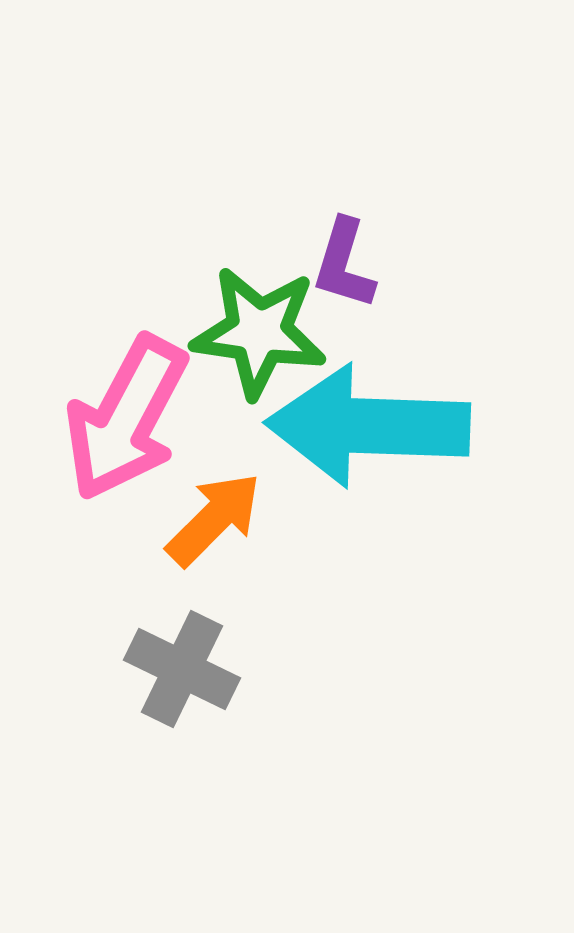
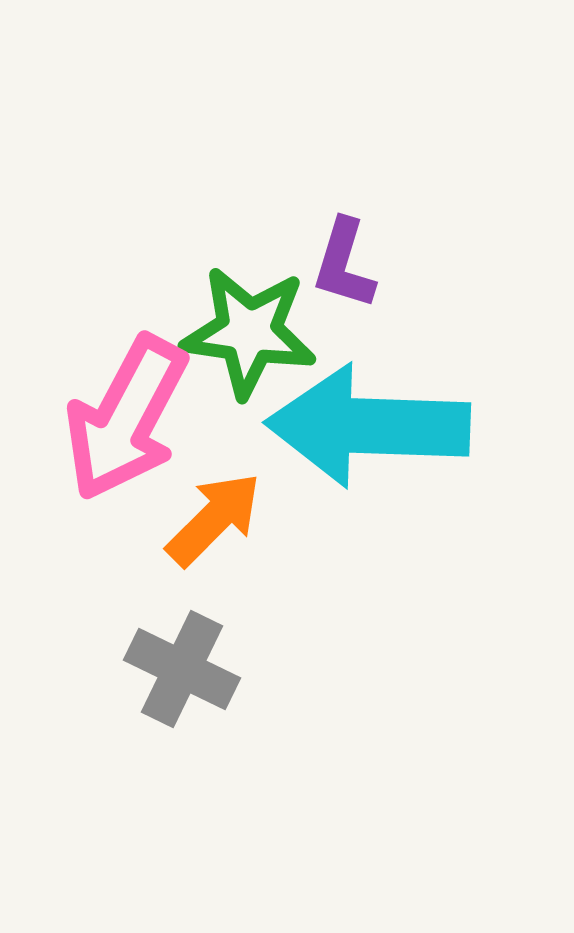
green star: moved 10 px left
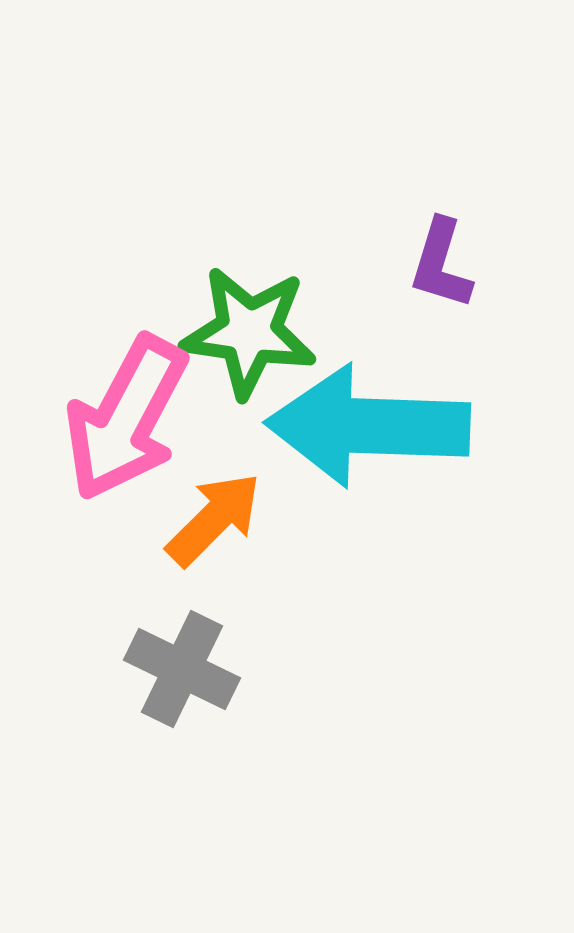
purple L-shape: moved 97 px right
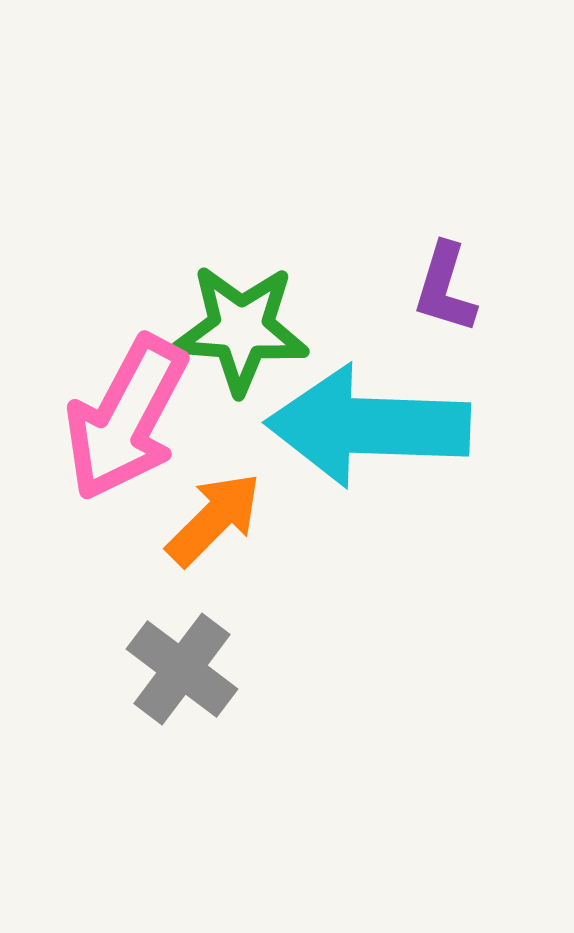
purple L-shape: moved 4 px right, 24 px down
green star: moved 8 px left, 3 px up; rotated 4 degrees counterclockwise
gray cross: rotated 11 degrees clockwise
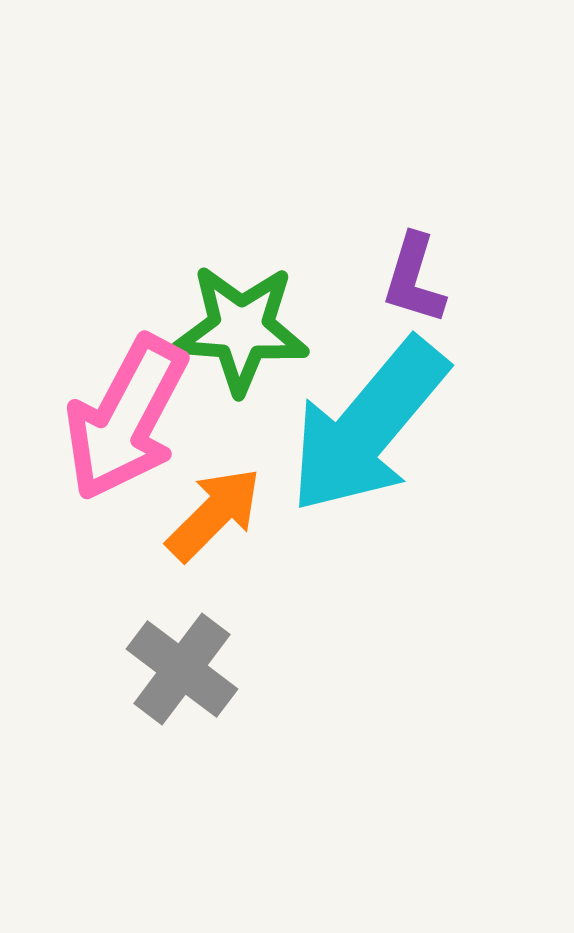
purple L-shape: moved 31 px left, 9 px up
cyan arrow: rotated 52 degrees counterclockwise
orange arrow: moved 5 px up
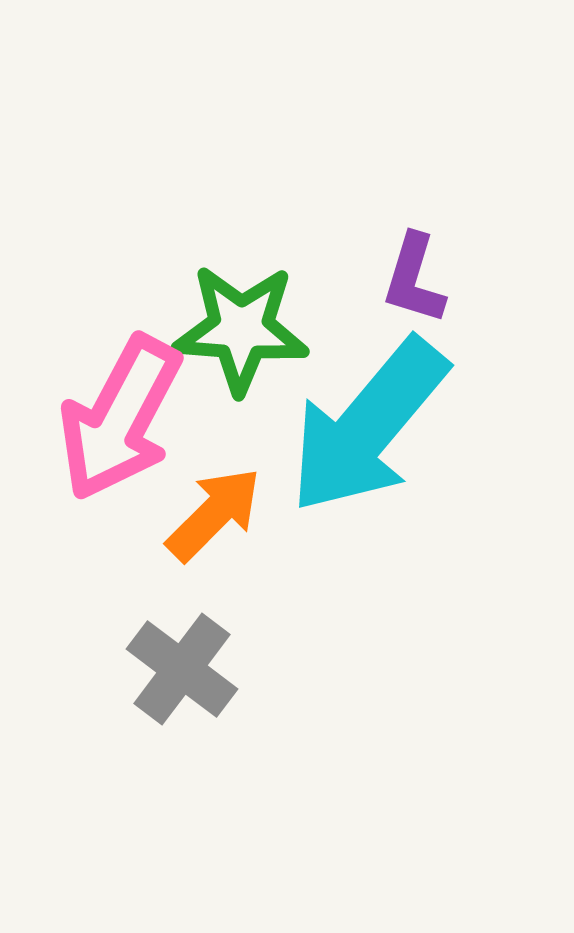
pink arrow: moved 6 px left
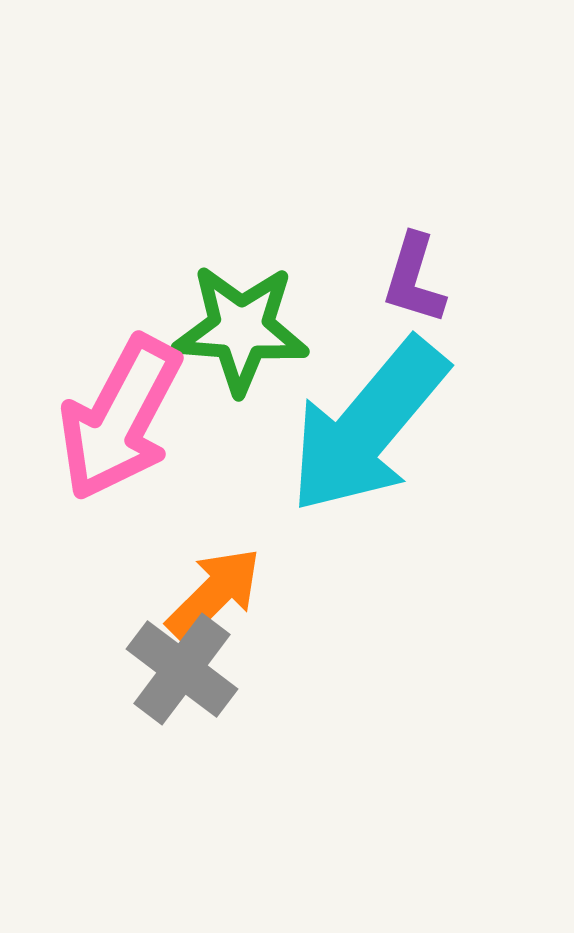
orange arrow: moved 80 px down
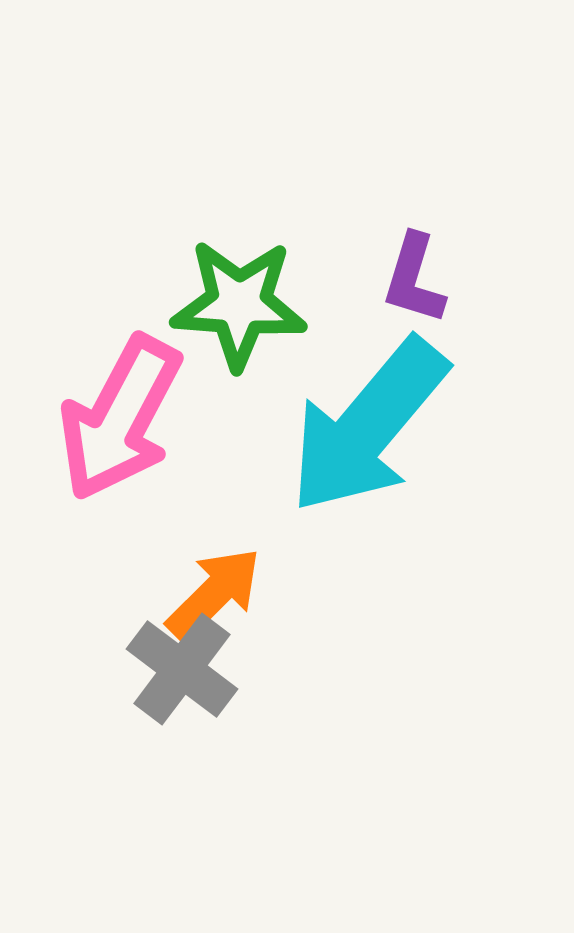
green star: moved 2 px left, 25 px up
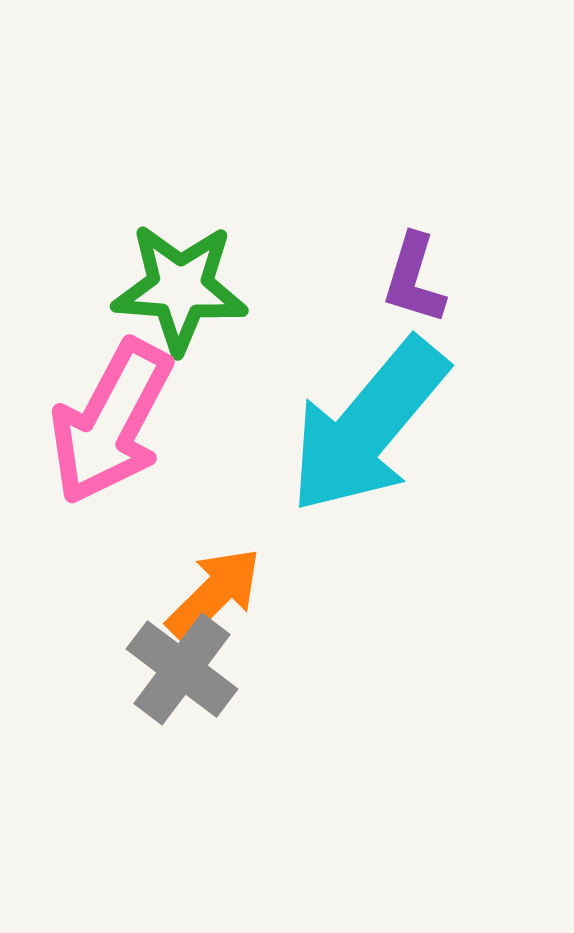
green star: moved 59 px left, 16 px up
pink arrow: moved 9 px left, 4 px down
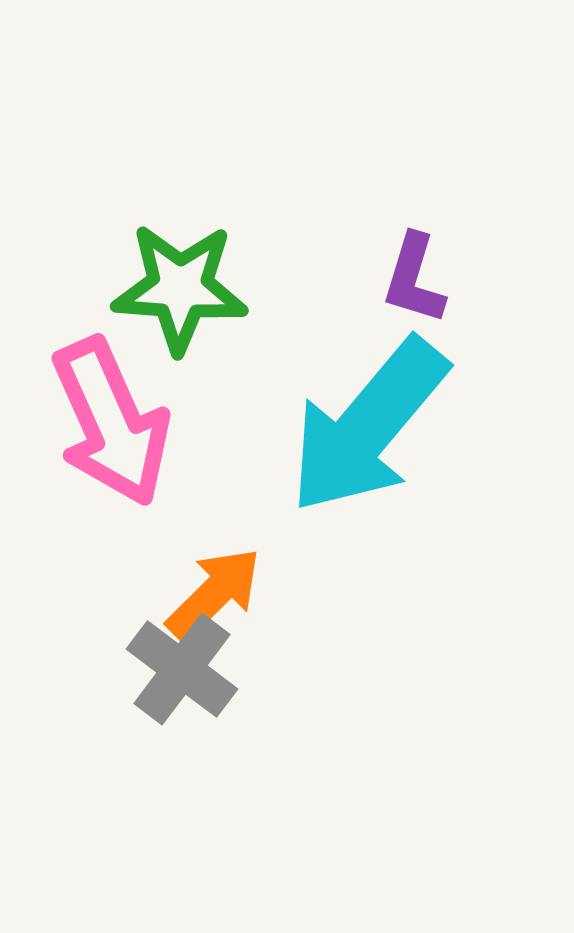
pink arrow: rotated 52 degrees counterclockwise
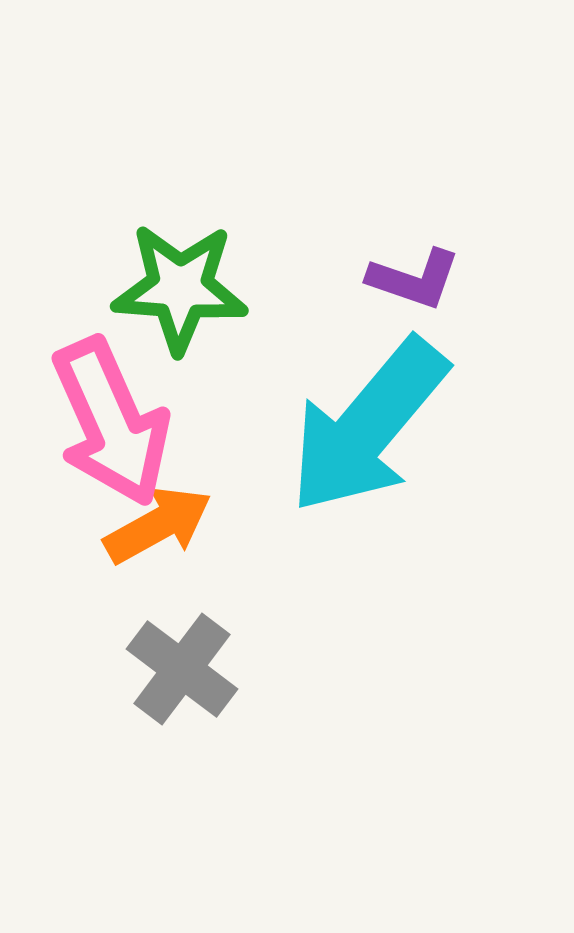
purple L-shape: rotated 88 degrees counterclockwise
orange arrow: moved 56 px left, 69 px up; rotated 16 degrees clockwise
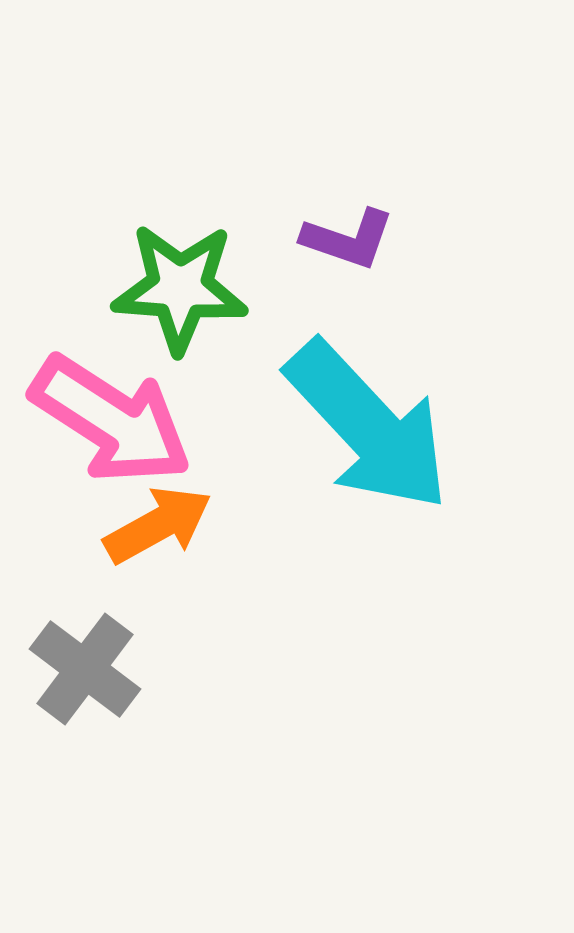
purple L-shape: moved 66 px left, 40 px up
pink arrow: moved 2 px up; rotated 33 degrees counterclockwise
cyan arrow: rotated 83 degrees counterclockwise
gray cross: moved 97 px left
